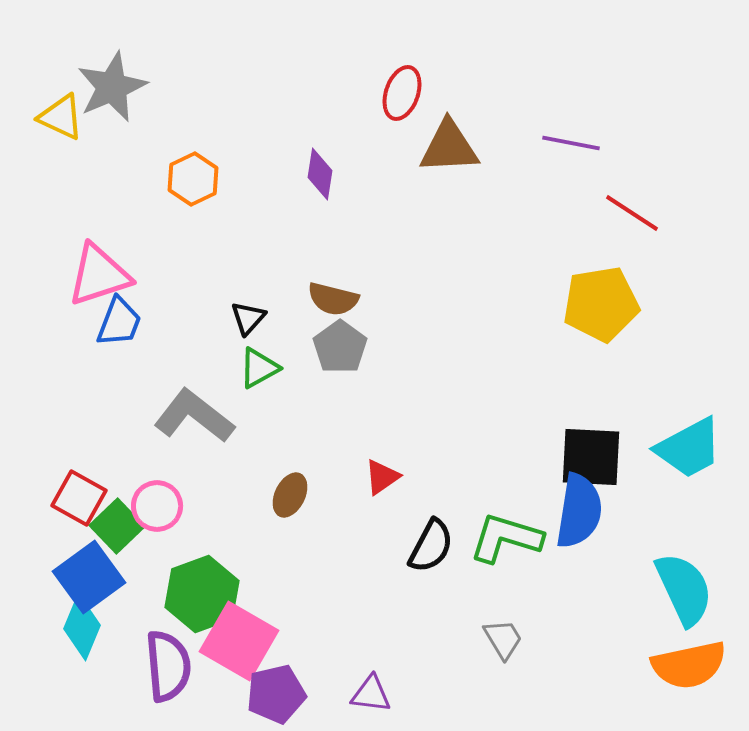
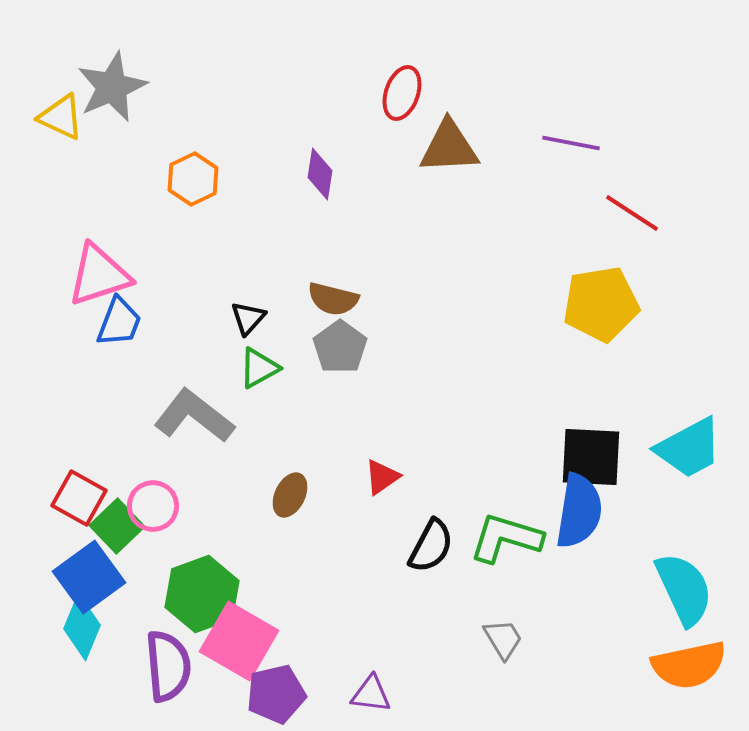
pink circle: moved 4 px left
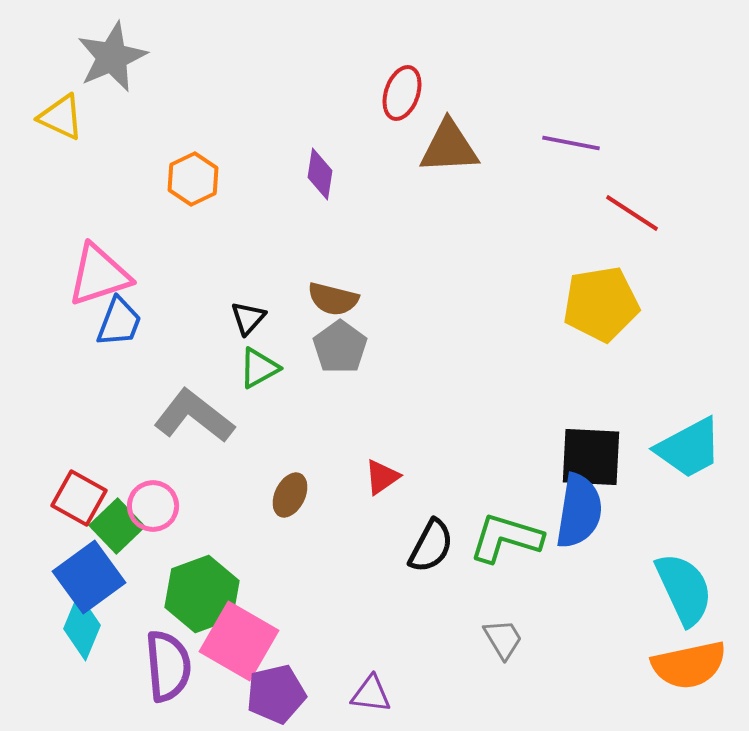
gray star: moved 30 px up
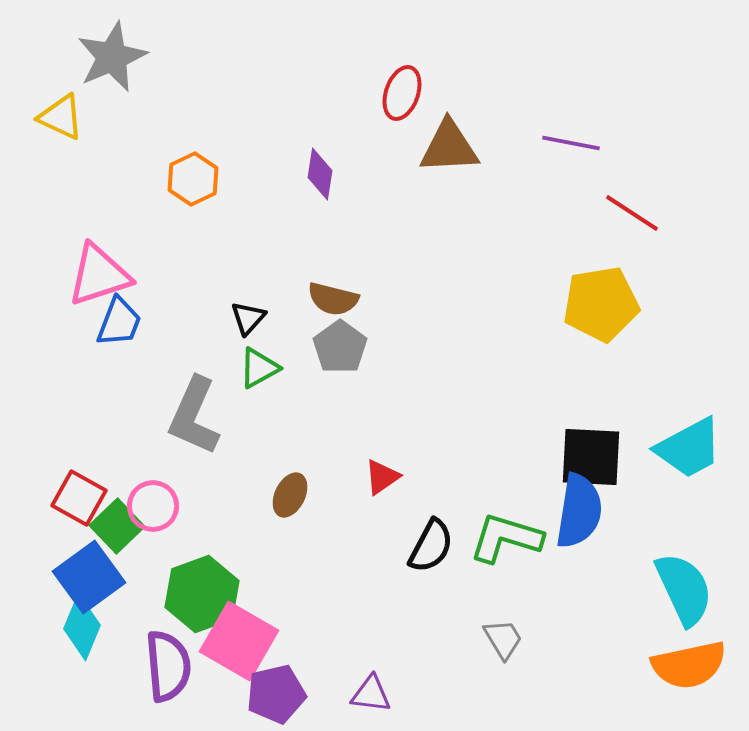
gray L-shape: rotated 104 degrees counterclockwise
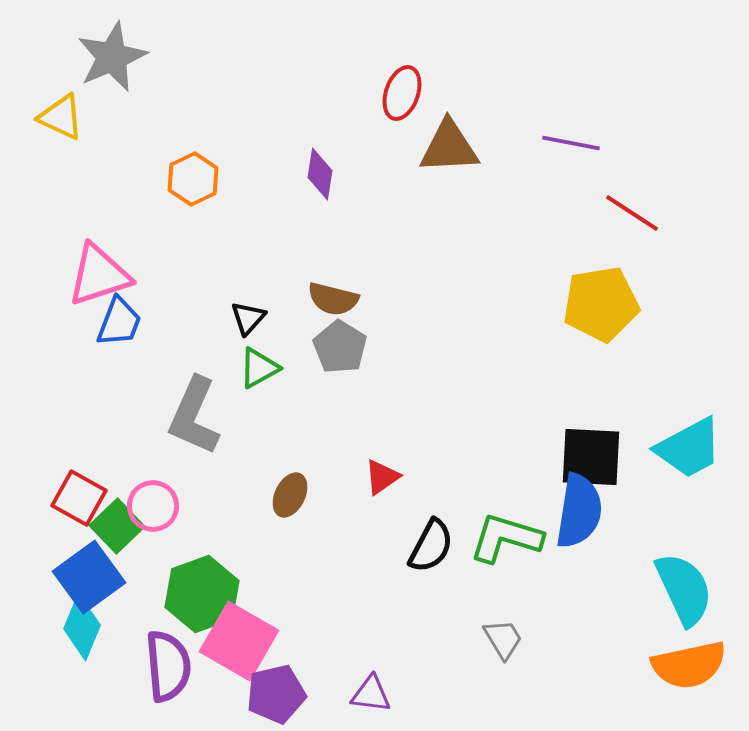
gray pentagon: rotated 4 degrees counterclockwise
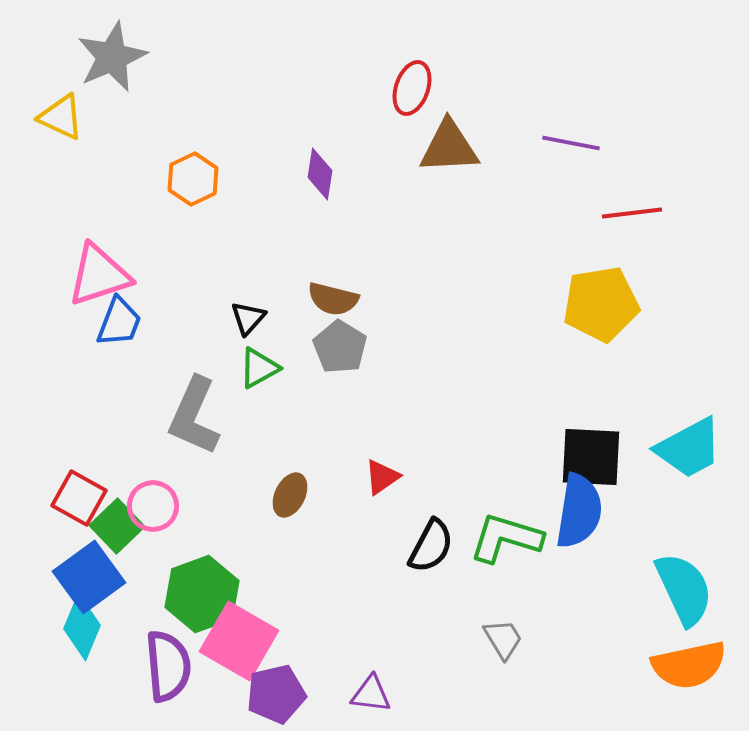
red ellipse: moved 10 px right, 5 px up
red line: rotated 40 degrees counterclockwise
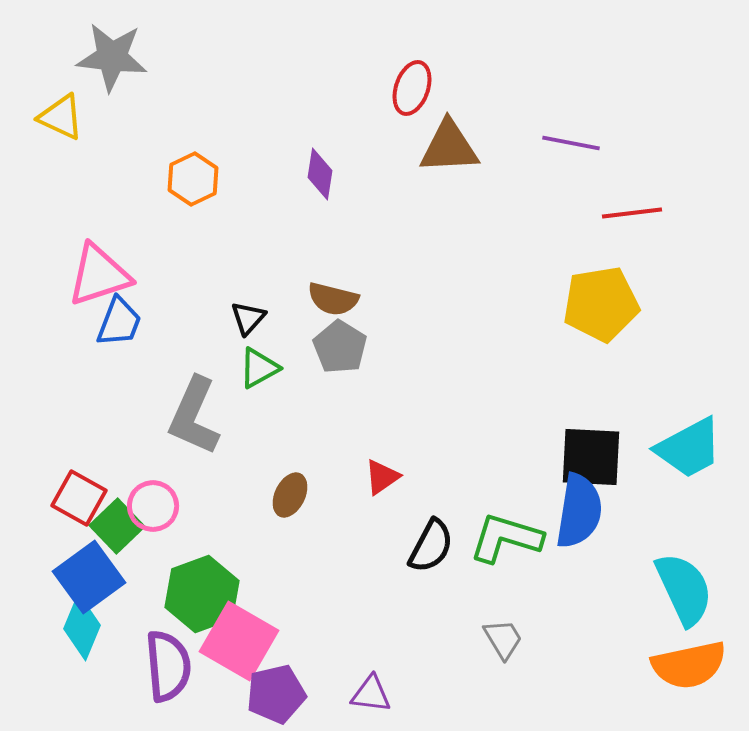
gray star: rotated 30 degrees clockwise
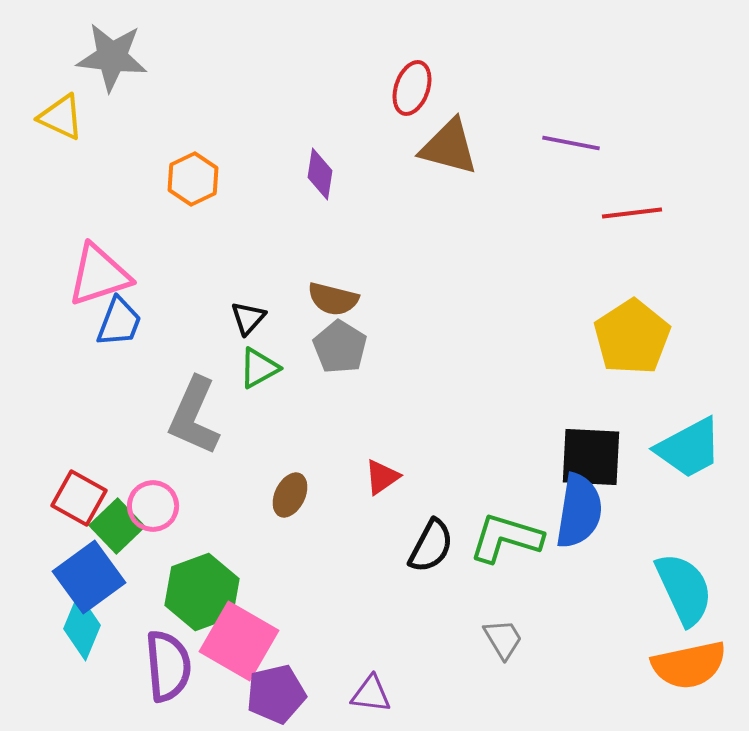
brown triangle: rotated 18 degrees clockwise
yellow pentagon: moved 31 px right, 33 px down; rotated 24 degrees counterclockwise
green hexagon: moved 2 px up
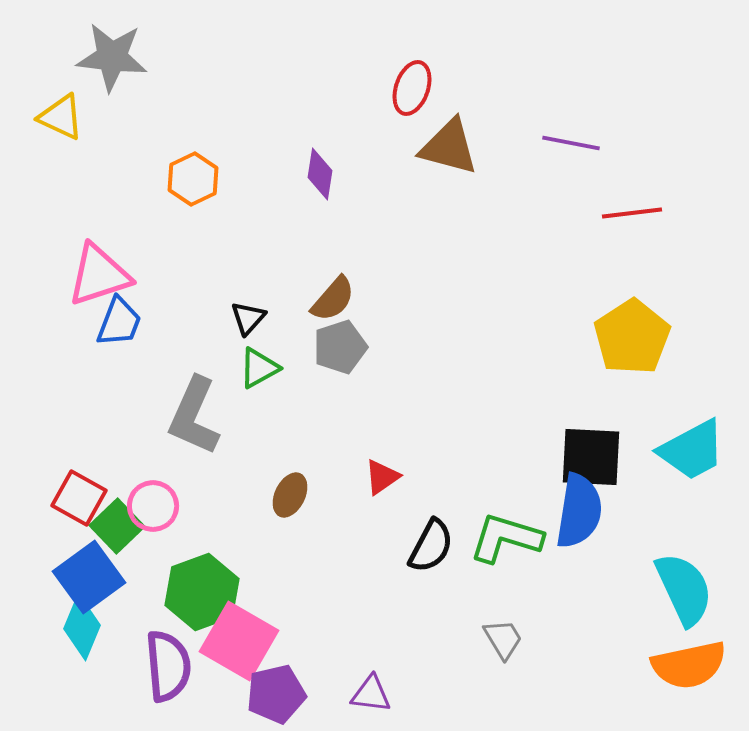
brown semicircle: rotated 63 degrees counterclockwise
gray pentagon: rotated 22 degrees clockwise
cyan trapezoid: moved 3 px right, 2 px down
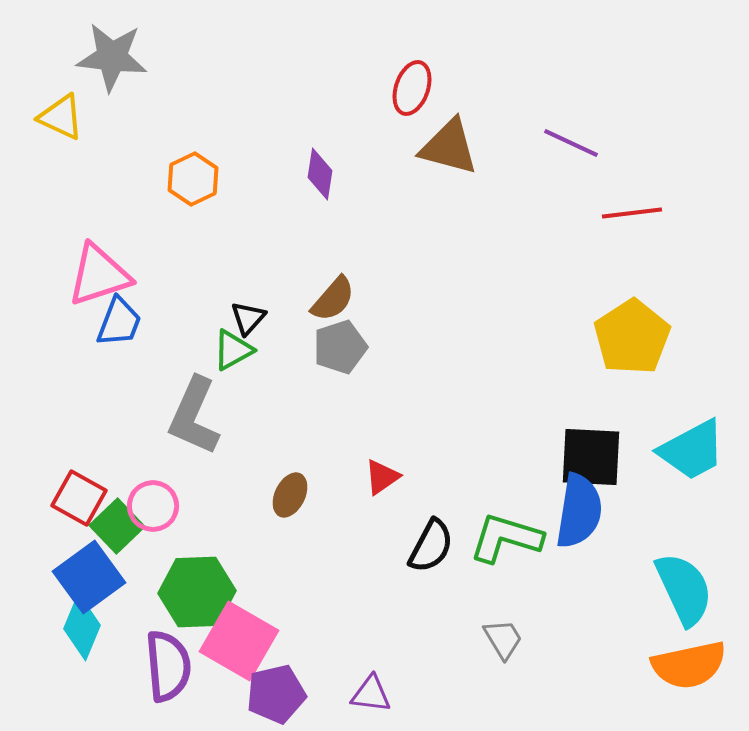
purple line: rotated 14 degrees clockwise
green triangle: moved 26 px left, 18 px up
green hexagon: moved 5 px left; rotated 18 degrees clockwise
